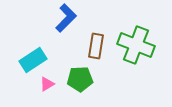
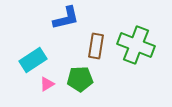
blue L-shape: rotated 32 degrees clockwise
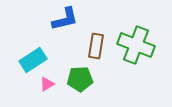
blue L-shape: moved 1 px left, 1 px down
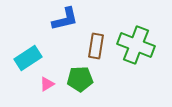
cyan rectangle: moved 5 px left, 2 px up
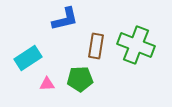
pink triangle: rotated 28 degrees clockwise
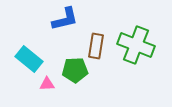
cyan rectangle: moved 1 px right, 1 px down; rotated 72 degrees clockwise
green pentagon: moved 5 px left, 9 px up
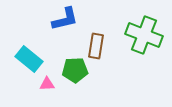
green cross: moved 8 px right, 10 px up
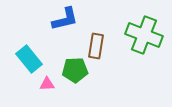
cyan rectangle: rotated 12 degrees clockwise
